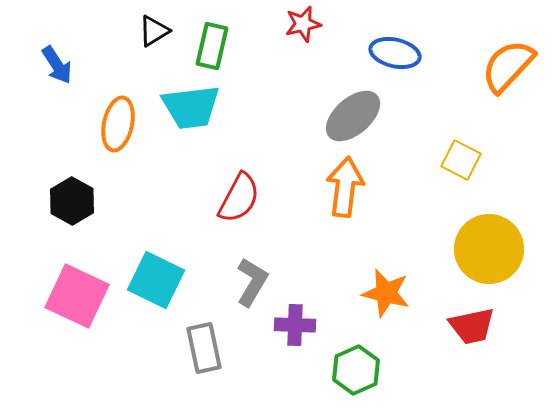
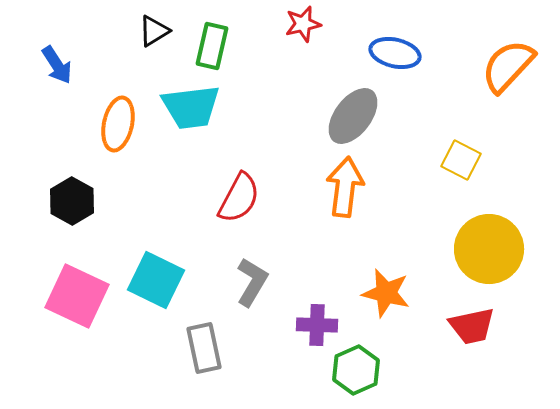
gray ellipse: rotated 12 degrees counterclockwise
purple cross: moved 22 px right
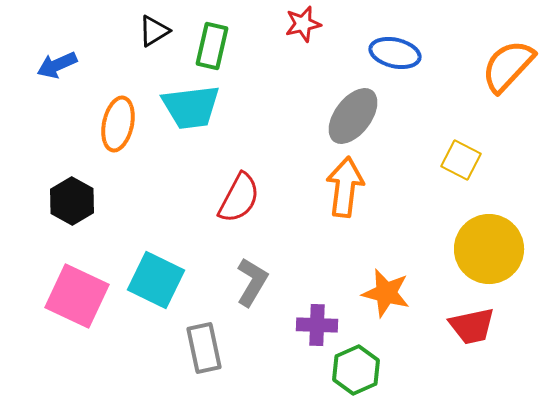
blue arrow: rotated 99 degrees clockwise
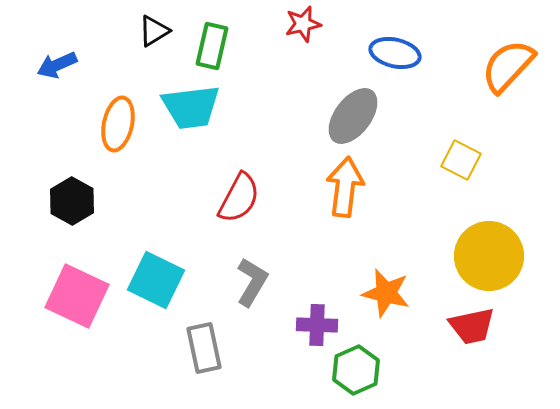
yellow circle: moved 7 px down
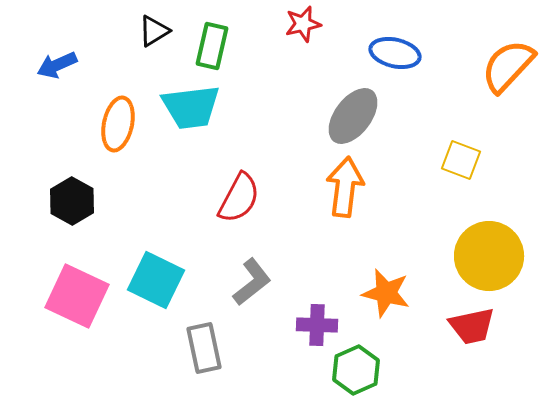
yellow square: rotated 6 degrees counterclockwise
gray L-shape: rotated 21 degrees clockwise
